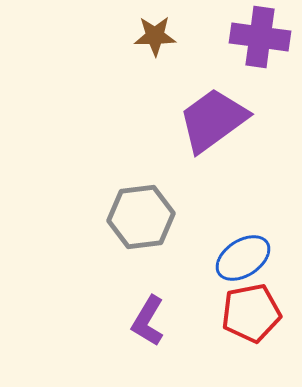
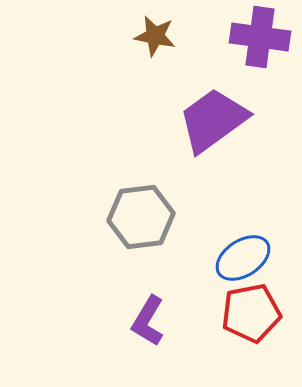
brown star: rotated 12 degrees clockwise
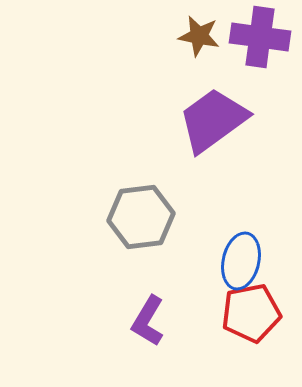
brown star: moved 44 px right
blue ellipse: moved 2 px left, 3 px down; rotated 44 degrees counterclockwise
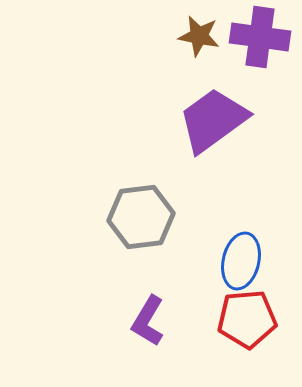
red pentagon: moved 4 px left, 6 px down; rotated 6 degrees clockwise
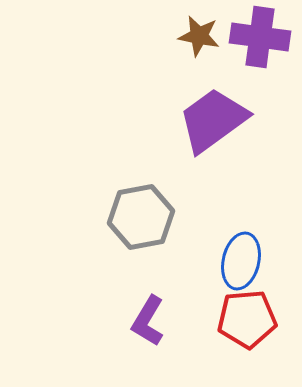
gray hexagon: rotated 4 degrees counterclockwise
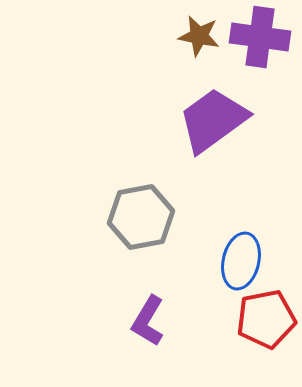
red pentagon: moved 19 px right; rotated 6 degrees counterclockwise
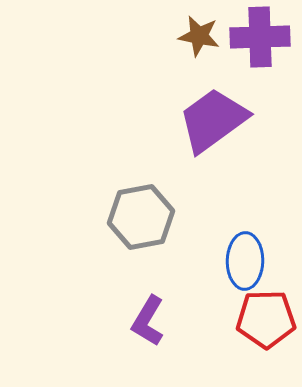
purple cross: rotated 10 degrees counterclockwise
blue ellipse: moved 4 px right; rotated 12 degrees counterclockwise
red pentagon: rotated 10 degrees clockwise
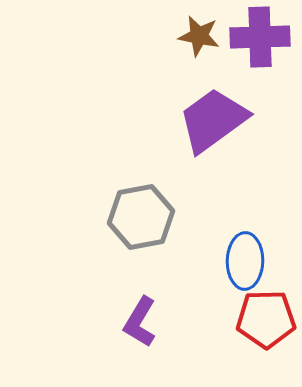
purple L-shape: moved 8 px left, 1 px down
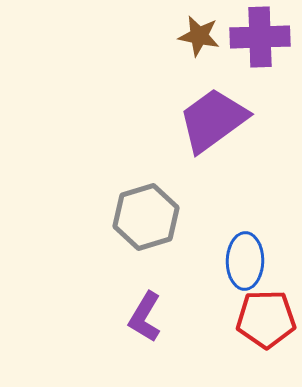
gray hexagon: moved 5 px right; rotated 6 degrees counterclockwise
purple L-shape: moved 5 px right, 5 px up
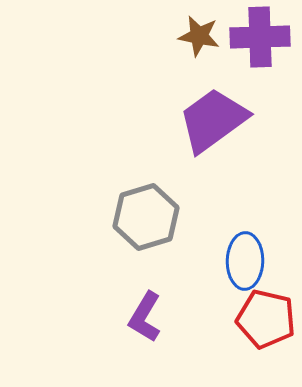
red pentagon: rotated 14 degrees clockwise
